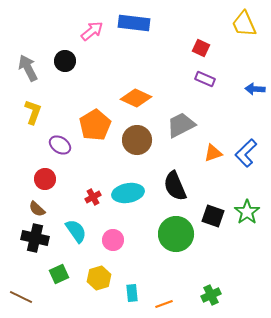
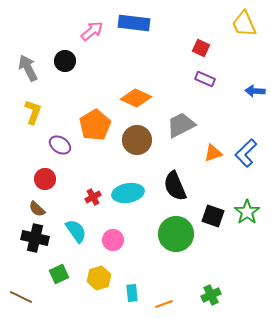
blue arrow: moved 2 px down
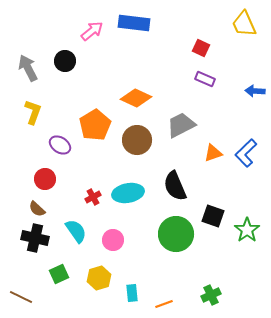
green star: moved 18 px down
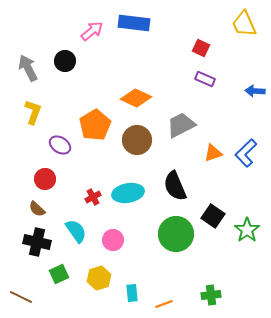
black square: rotated 15 degrees clockwise
black cross: moved 2 px right, 4 px down
green cross: rotated 18 degrees clockwise
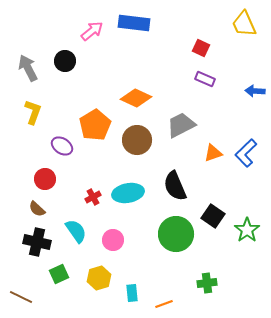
purple ellipse: moved 2 px right, 1 px down
green cross: moved 4 px left, 12 px up
